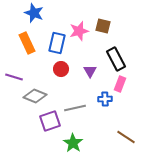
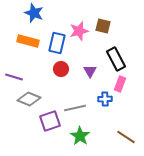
orange rectangle: moved 1 px right, 2 px up; rotated 50 degrees counterclockwise
gray diamond: moved 6 px left, 3 px down
green star: moved 7 px right, 7 px up
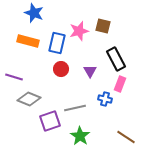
blue cross: rotated 16 degrees clockwise
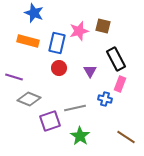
red circle: moved 2 px left, 1 px up
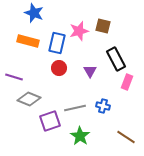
pink rectangle: moved 7 px right, 2 px up
blue cross: moved 2 px left, 7 px down
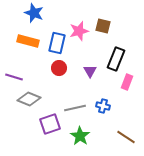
black rectangle: rotated 50 degrees clockwise
purple square: moved 3 px down
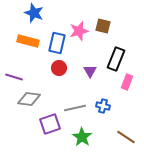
gray diamond: rotated 15 degrees counterclockwise
green star: moved 2 px right, 1 px down
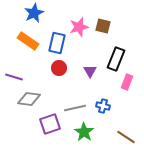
blue star: rotated 24 degrees clockwise
pink star: moved 4 px up
orange rectangle: rotated 20 degrees clockwise
green star: moved 2 px right, 5 px up
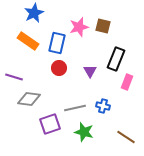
green star: rotated 18 degrees counterclockwise
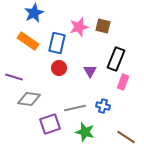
pink rectangle: moved 4 px left
green star: moved 1 px right
